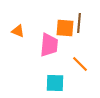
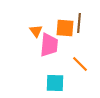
orange triangle: moved 18 px right; rotated 32 degrees clockwise
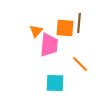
orange triangle: rotated 16 degrees clockwise
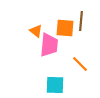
brown line: moved 2 px right, 2 px up
orange triangle: rotated 32 degrees counterclockwise
cyan square: moved 2 px down
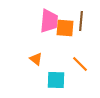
orange triangle: moved 28 px down
pink trapezoid: moved 24 px up
cyan square: moved 1 px right, 5 px up
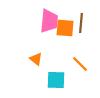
brown line: moved 2 px down
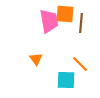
pink trapezoid: rotated 15 degrees counterclockwise
orange square: moved 14 px up
orange triangle: rotated 16 degrees clockwise
cyan square: moved 10 px right
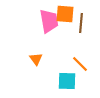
cyan square: moved 1 px right, 1 px down
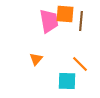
brown line: moved 2 px up
orange triangle: rotated 16 degrees clockwise
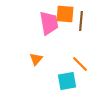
pink trapezoid: moved 2 px down
cyan square: rotated 12 degrees counterclockwise
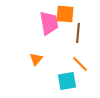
brown line: moved 3 px left, 12 px down
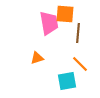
orange triangle: moved 1 px right, 1 px up; rotated 32 degrees clockwise
